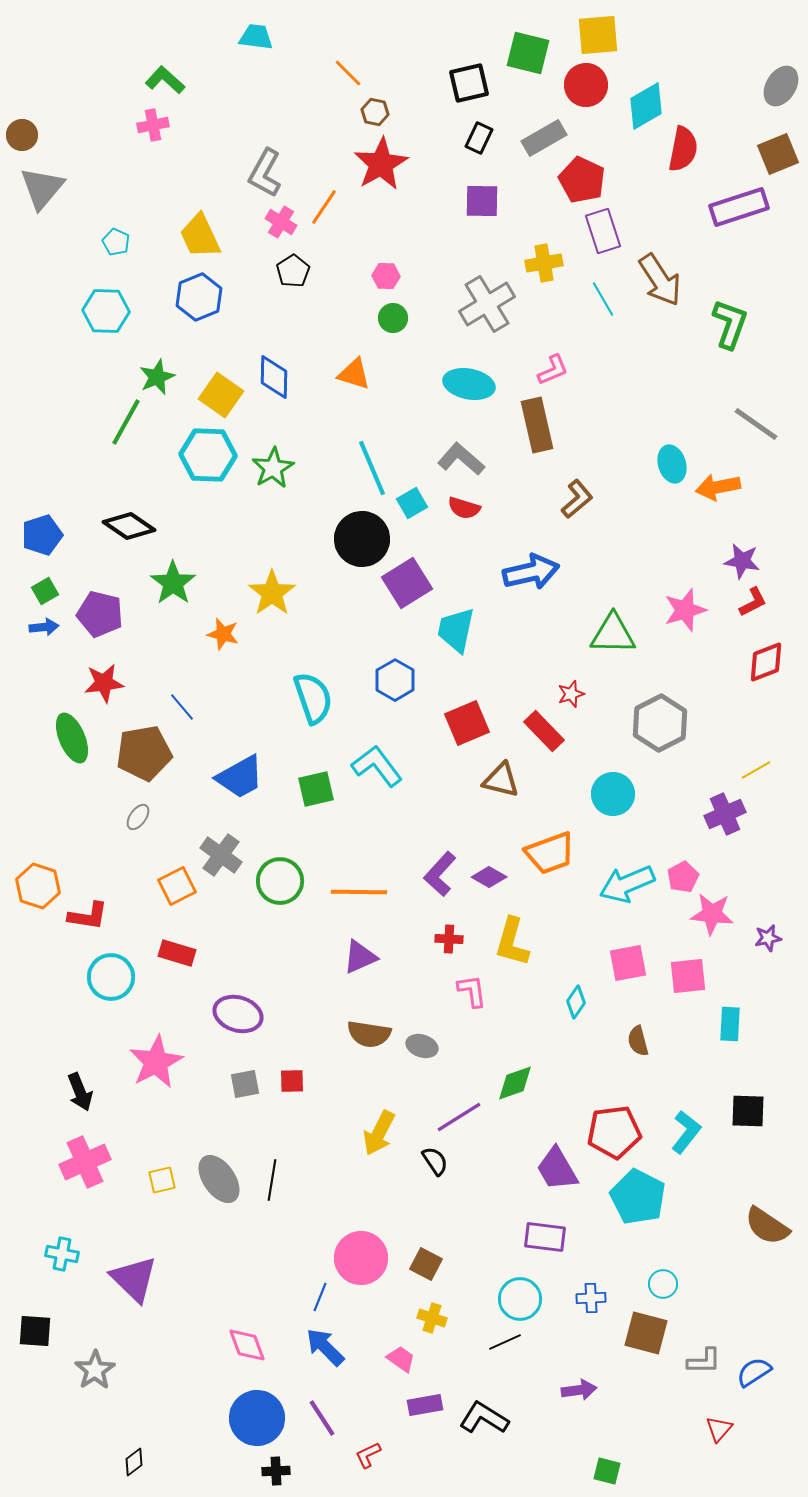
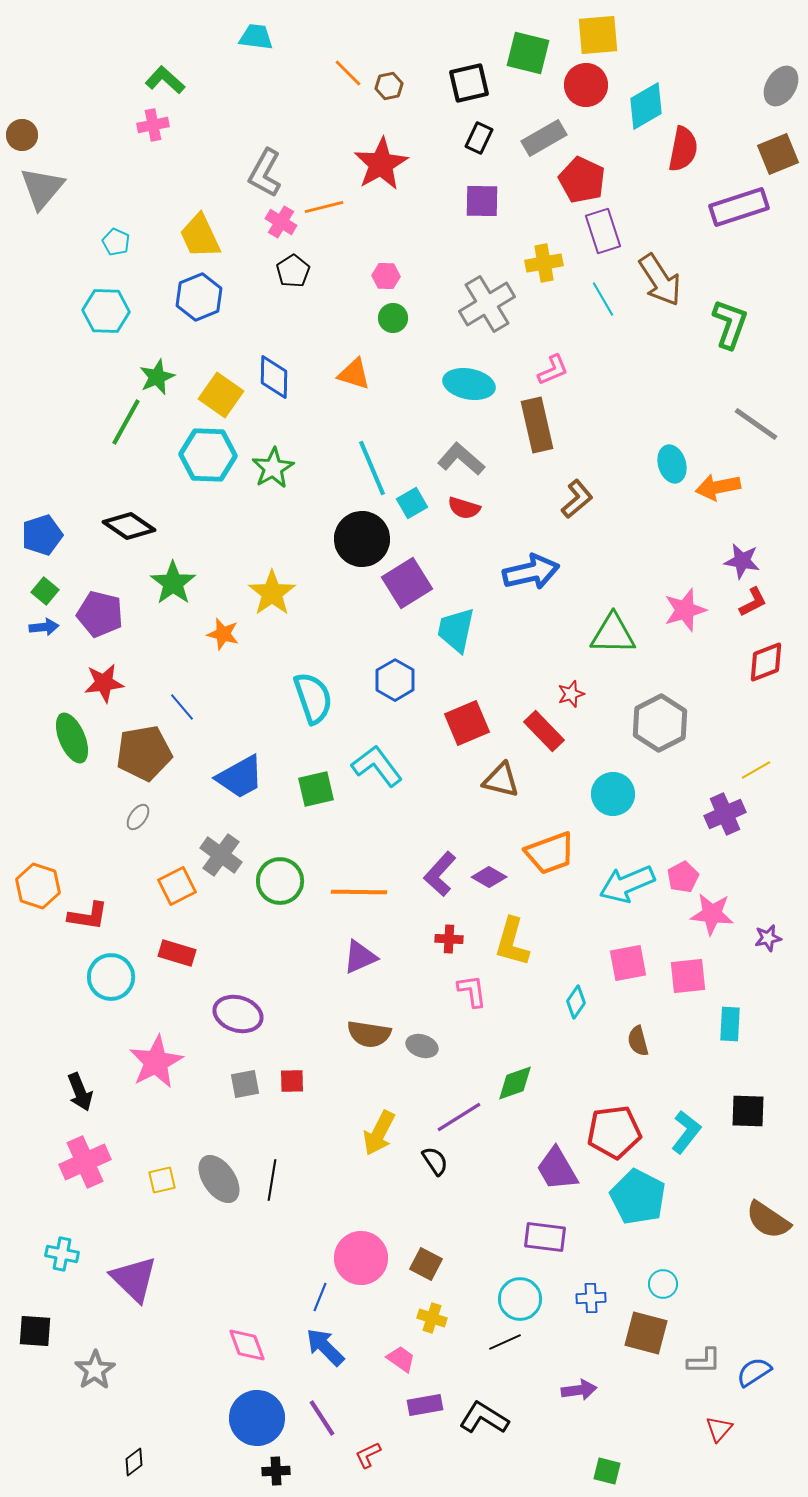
brown hexagon at (375, 112): moved 14 px right, 26 px up; rotated 24 degrees counterclockwise
orange line at (324, 207): rotated 42 degrees clockwise
green square at (45, 591): rotated 20 degrees counterclockwise
brown semicircle at (767, 1226): moved 1 px right, 6 px up
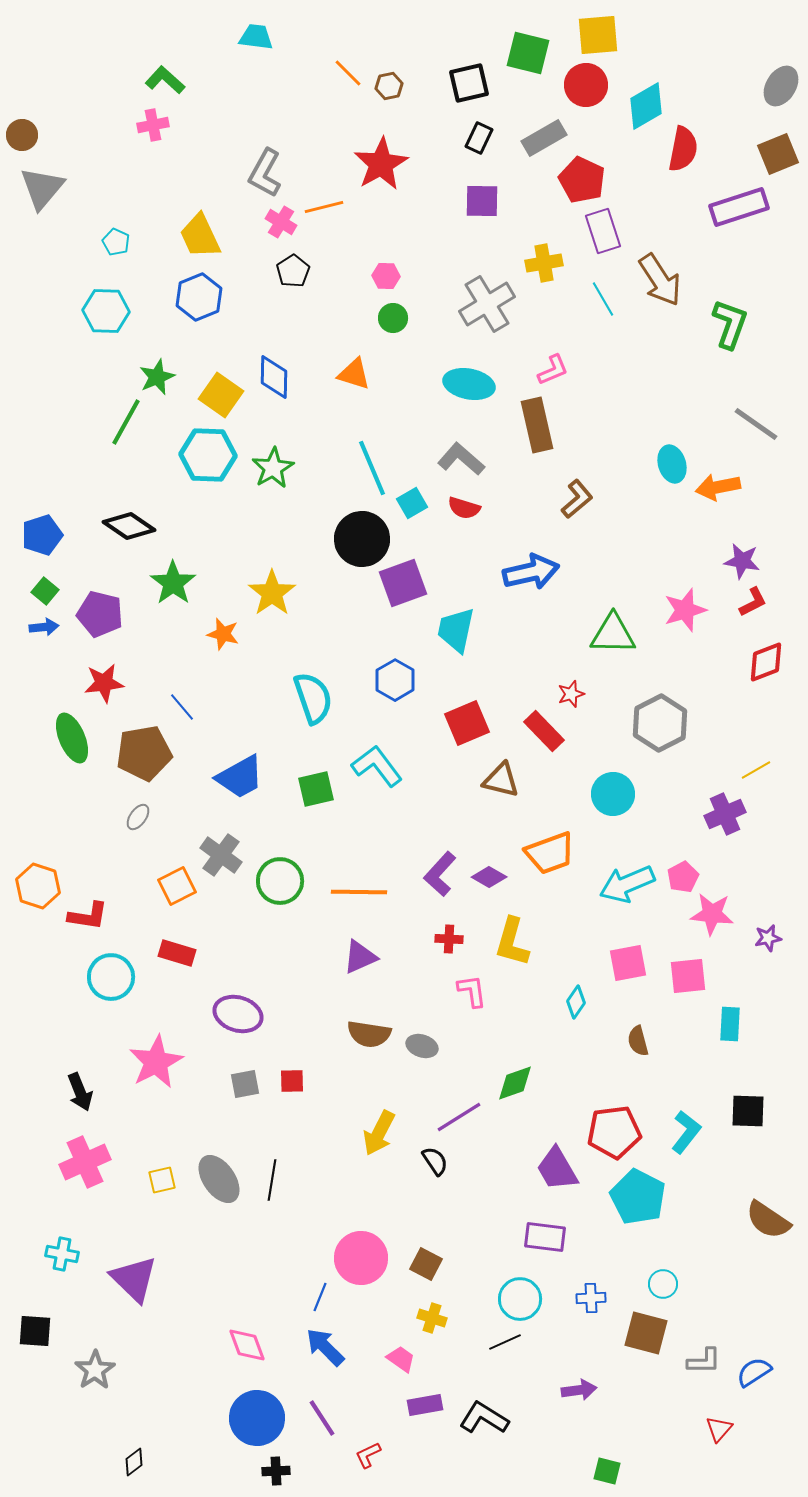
purple square at (407, 583): moved 4 px left; rotated 12 degrees clockwise
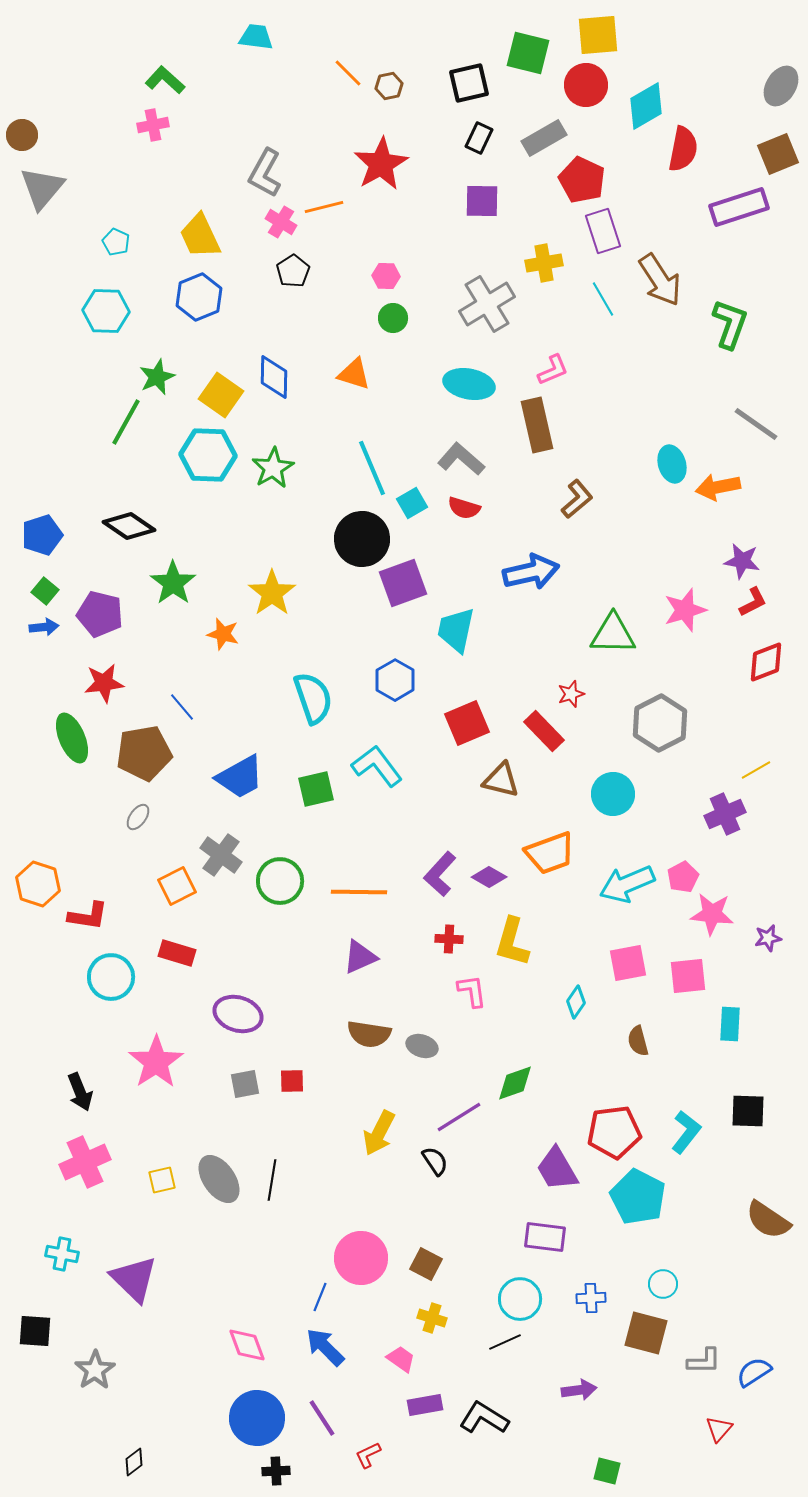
orange hexagon at (38, 886): moved 2 px up
pink star at (156, 1062): rotated 6 degrees counterclockwise
